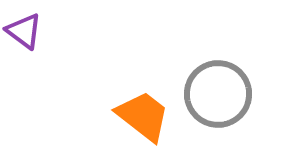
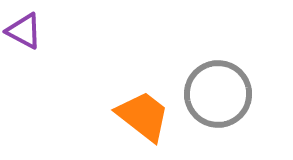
purple triangle: rotated 9 degrees counterclockwise
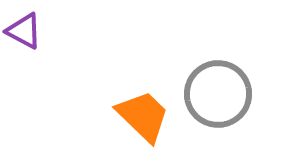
orange trapezoid: rotated 6 degrees clockwise
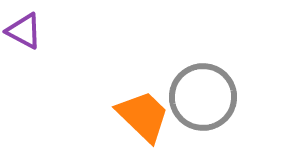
gray circle: moved 15 px left, 3 px down
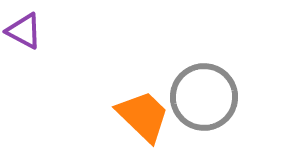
gray circle: moved 1 px right
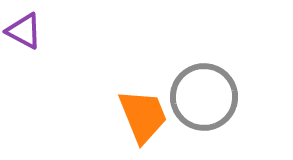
orange trapezoid: rotated 24 degrees clockwise
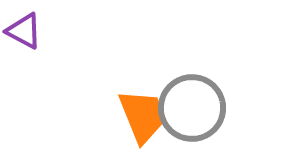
gray circle: moved 12 px left, 11 px down
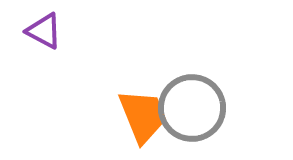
purple triangle: moved 20 px right
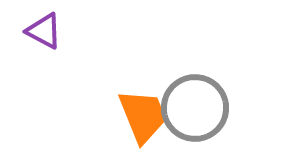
gray circle: moved 3 px right
